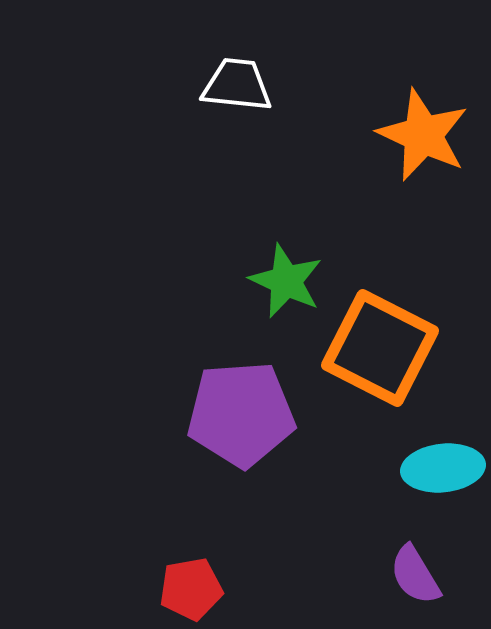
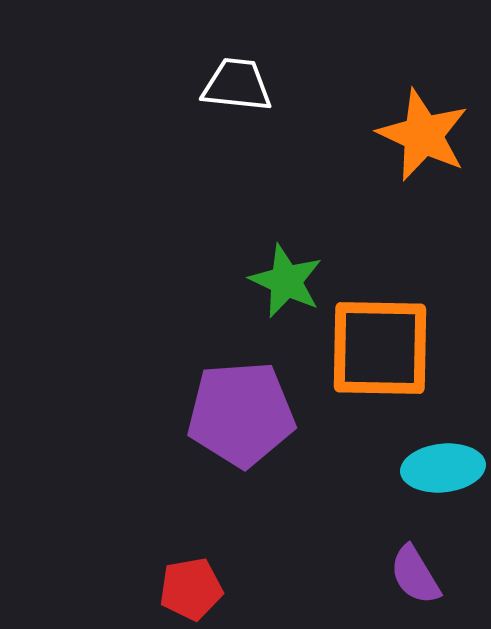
orange square: rotated 26 degrees counterclockwise
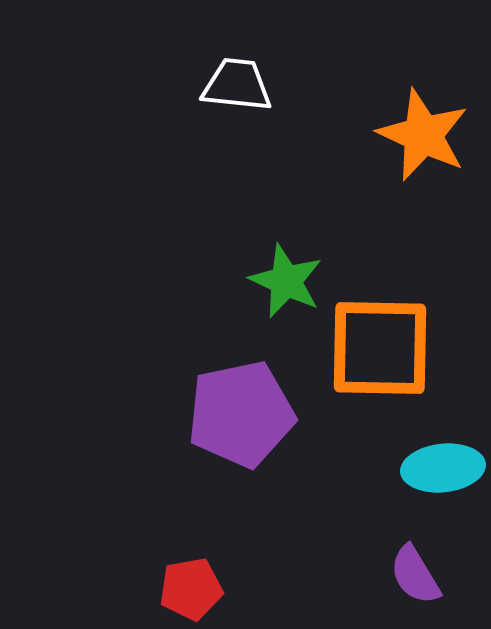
purple pentagon: rotated 8 degrees counterclockwise
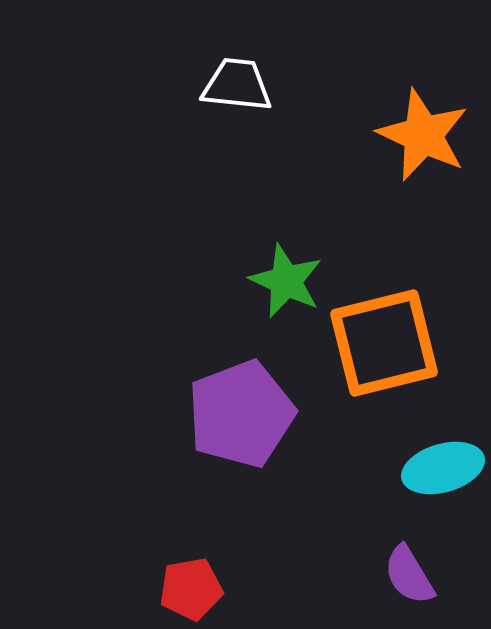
orange square: moved 4 px right, 5 px up; rotated 15 degrees counterclockwise
purple pentagon: rotated 9 degrees counterclockwise
cyan ellipse: rotated 10 degrees counterclockwise
purple semicircle: moved 6 px left
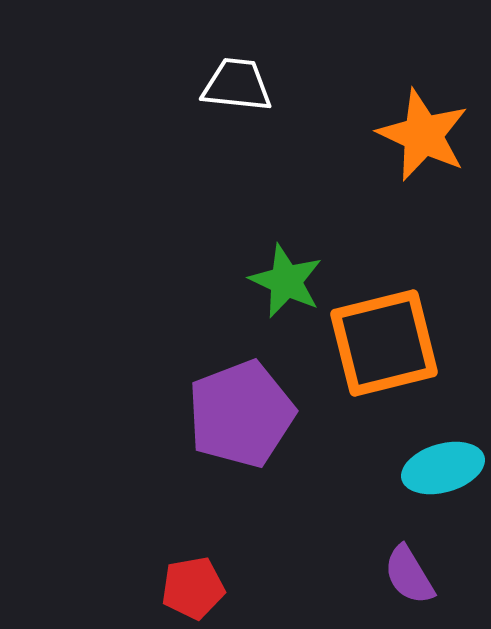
red pentagon: moved 2 px right, 1 px up
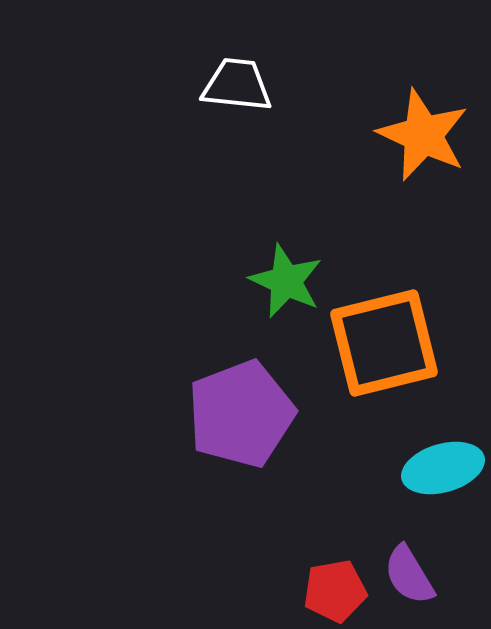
red pentagon: moved 142 px right, 3 px down
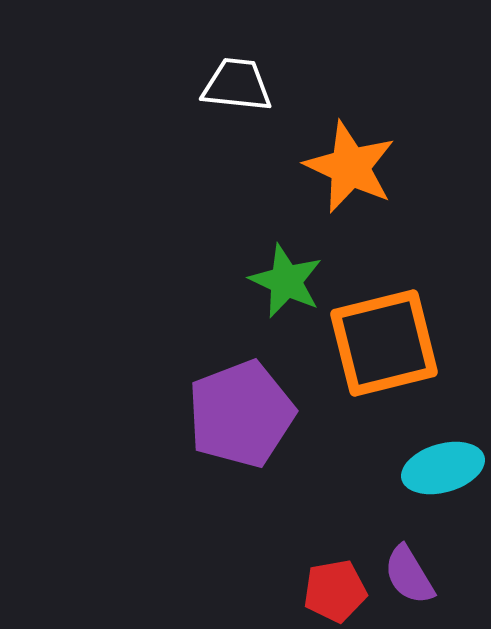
orange star: moved 73 px left, 32 px down
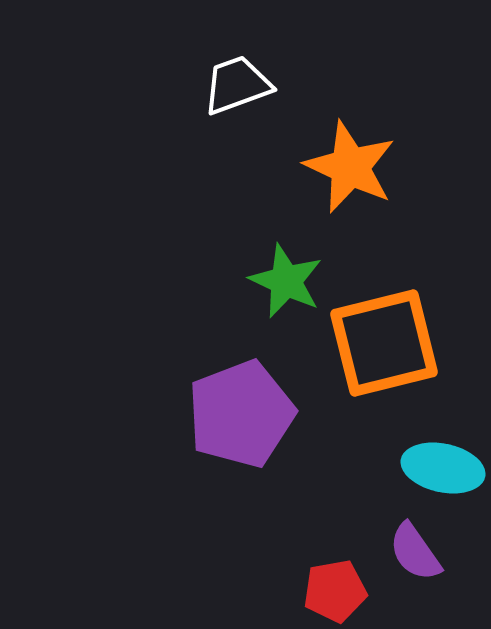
white trapezoid: rotated 26 degrees counterclockwise
cyan ellipse: rotated 28 degrees clockwise
purple semicircle: moved 6 px right, 23 px up; rotated 4 degrees counterclockwise
